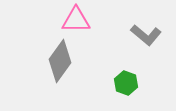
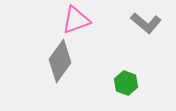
pink triangle: rotated 20 degrees counterclockwise
gray L-shape: moved 12 px up
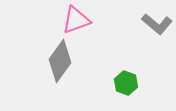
gray L-shape: moved 11 px right, 1 px down
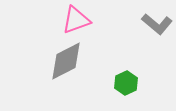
gray diamond: moved 6 px right; rotated 27 degrees clockwise
green hexagon: rotated 15 degrees clockwise
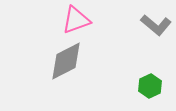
gray L-shape: moved 1 px left, 1 px down
green hexagon: moved 24 px right, 3 px down
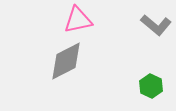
pink triangle: moved 2 px right; rotated 8 degrees clockwise
green hexagon: moved 1 px right; rotated 10 degrees counterclockwise
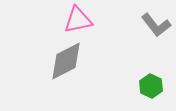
gray L-shape: rotated 12 degrees clockwise
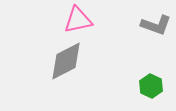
gray L-shape: rotated 32 degrees counterclockwise
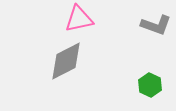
pink triangle: moved 1 px right, 1 px up
green hexagon: moved 1 px left, 1 px up
